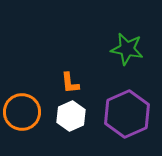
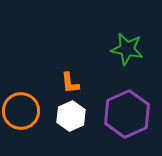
orange circle: moved 1 px left, 1 px up
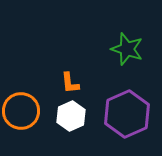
green star: rotated 8 degrees clockwise
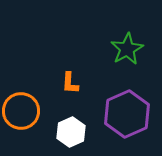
green star: rotated 24 degrees clockwise
orange L-shape: rotated 10 degrees clockwise
white hexagon: moved 16 px down
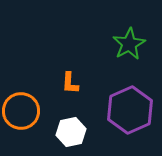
green star: moved 2 px right, 5 px up
purple hexagon: moved 3 px right, 4 px up
white hexagon: rotated 12 degrees clockwise
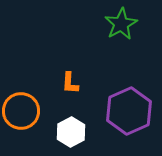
green star: moved 8 px left, 20 px up
purple hexagon: moved 1 px left, 1 px down
white hexagon: rotated 16 degrees counterclockwise
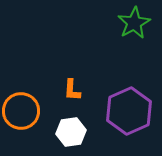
green star: moved 13 px right, 1 px up
orange L-shape: moved 2 px right, 7 px down
white hexagon: rotated 20 degrees clockwise
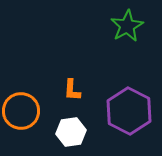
green star: moved 7 px left, 3 px down
purple hexagon: rotated 9 degrees counterclockwise
